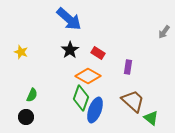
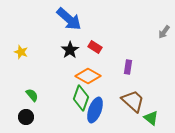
red rectangle: moved 3 px left, 6 px up
green semicircle: rotated 64 degrees counterclockwise
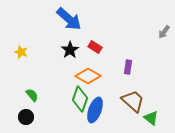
green diamond: moved 1 px left, 1 px down
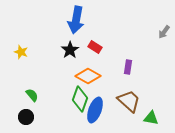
blue arrow: moved 7 px right, 1 px down; rotated 60 degrees clockwise
brown trapezoid: moved 4 px left
green triangle: rotated 28 degrees counterclockwise
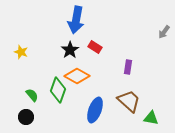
orange diamond: moved 11 px left
green diamond: moved 22 px left, 9 px up
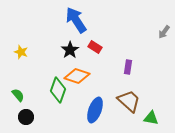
blue arrow: rotated 136 degrees clockwise
orange diamond: rotated 10 degrees counterclockwise
green semicircle: moved 14 px left
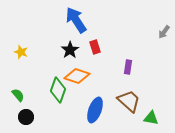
red rectangle: rotated 40 degrees clockwise
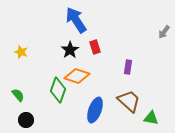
black circle: moved 3 px down
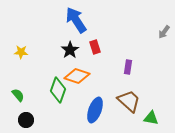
yellow star: rotated 16 degrees counterclockwise
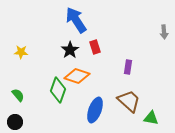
gray arrow: rotated 40 degrees counterclockwise
black circle: moved 11 px left, 2 px down
